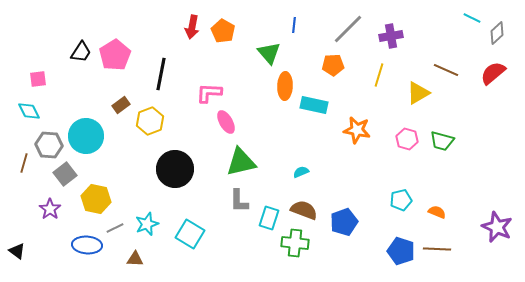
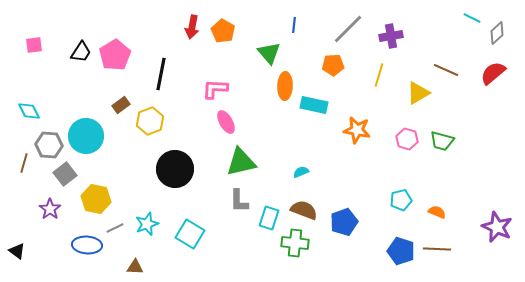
pink square at (38, 79): moved 4 px left, 34 px up
pink L-shape at (209, 93): moved 6 px right, 4 px up
brown triangle at (135, 259): moved 8 px down
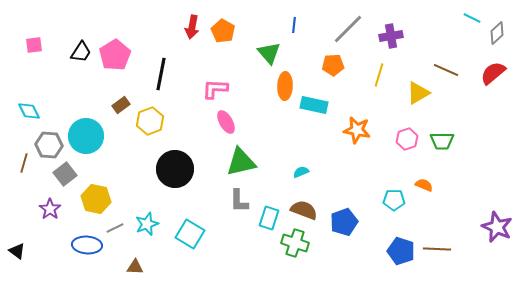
pink hexagon at (407, 139): rotated 25 degrees clockwise
green trapezoid at (442, 141): rotated 15 degrees counterclockwise
cyan pentagon at (401, 200): moved 7 px left; rotated 15 degrees clockwise
orange semicircle at (437, 212): moved 13 px left, 27 px up
green cross at (295, 243): rotated 12 degrees clockwise
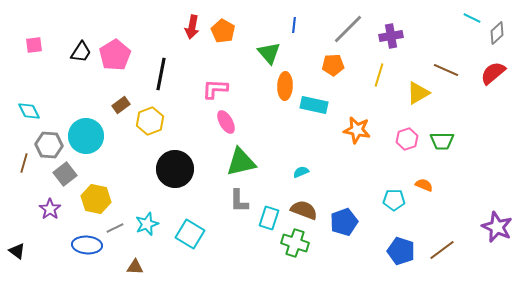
brown line at (437, 249): moved 5 px right, 1 px down; rotated 40 degrees counterclockwise
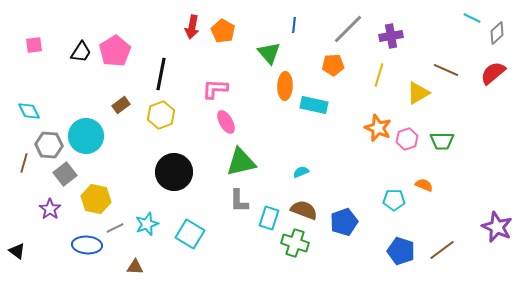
pink pentagon at (115, 55): moved 4 px up
yellow hexagon at (150, 121): moved 11 px right, 6 px up
orange star at (357, 130): moved 21 px right, 2 px up; rotated 12 degrees clockwise
black circle at (175, 169): moved 1 px left, 3 px down
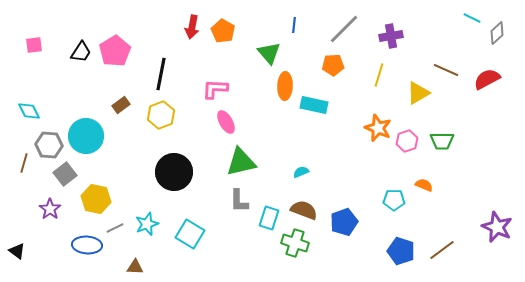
gray line at (348, 29): moved 4 px left
red semicircle at (493, 73): moved 6 px left, 6 px down; rotated 12 degrees clockwise
pink hexagon at (407, 139): moved 2 px down
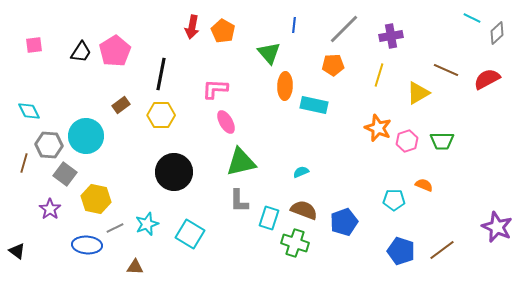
yellow hexagon at (161, 115): rotated 20 degrees clockwise
gray square at (65, 174): rotated 15 degrees counterclockwise
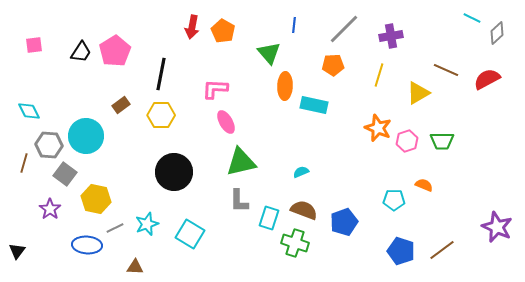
black triangle at (17, 251): rotated 30 degrees clockwise
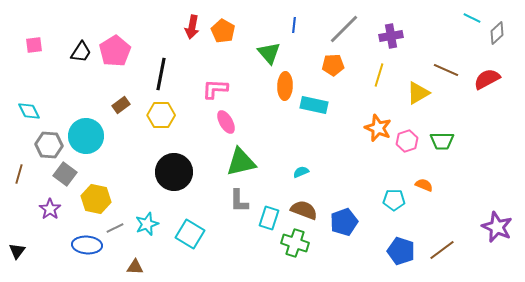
brown line at (24, 163): moved 5 px left, 11 px down
